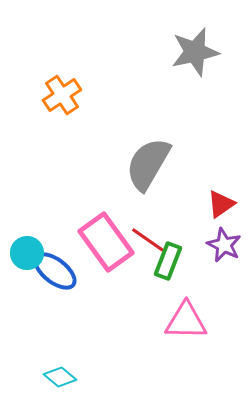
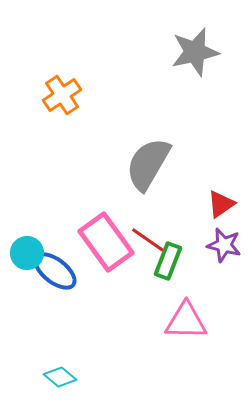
purple star: rotated 12 degrees counterclockwise
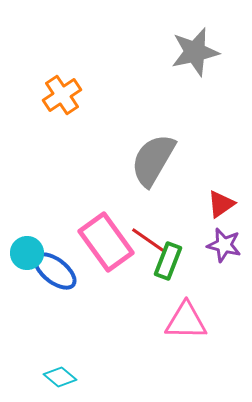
gray semicircle: moved 5 px right, 4 px up
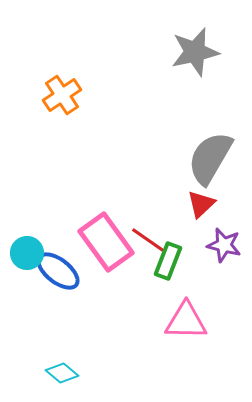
gray semicircle: moved 57 px right, 2 px up
red triangle: moved 20 px left; rotated 8 degrees counterclockwise
blue ellipse: moved 3 px right
cyan diamond: moved 2 px right, 4 px up
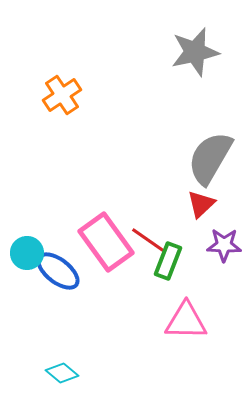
purple star: rotated 12 degrees counterclockwise
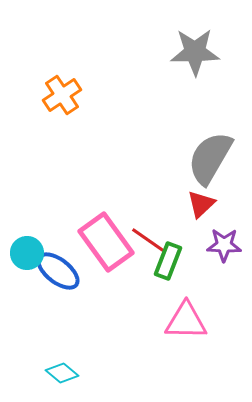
gray star: rotated 12 degrees clockwise
